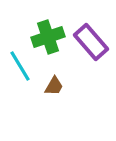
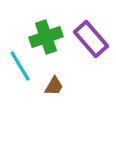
green cross: moved 2 px left
purple rectangle: moved 3 px up
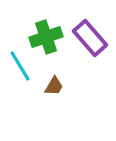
purple rectangle: moved 1 px left, 1 px up
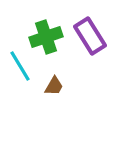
purple rectangle: moved 2 px up; rotated 9 degrees clockwise
